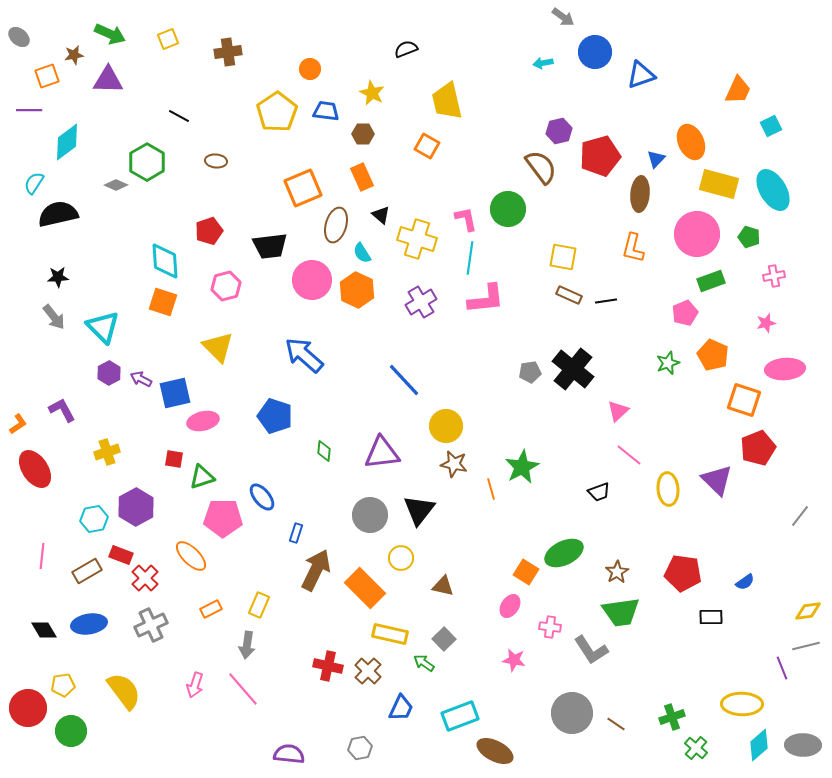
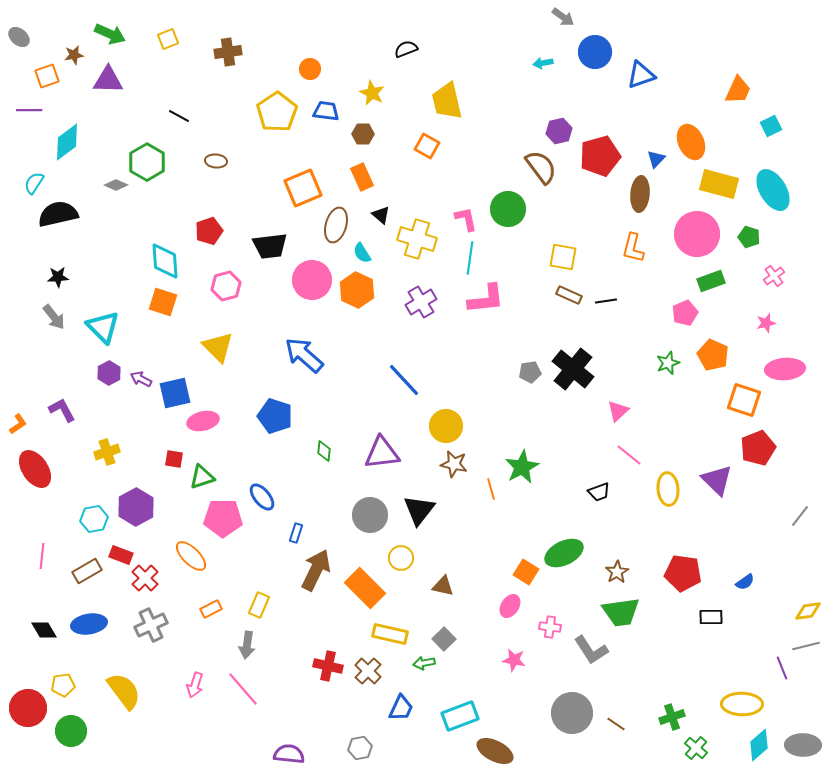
pink cross at (774, 276): rotated 25 degrees counterclockwise
green arrow at (424, 663): rotated 45 degrees counterclockwise
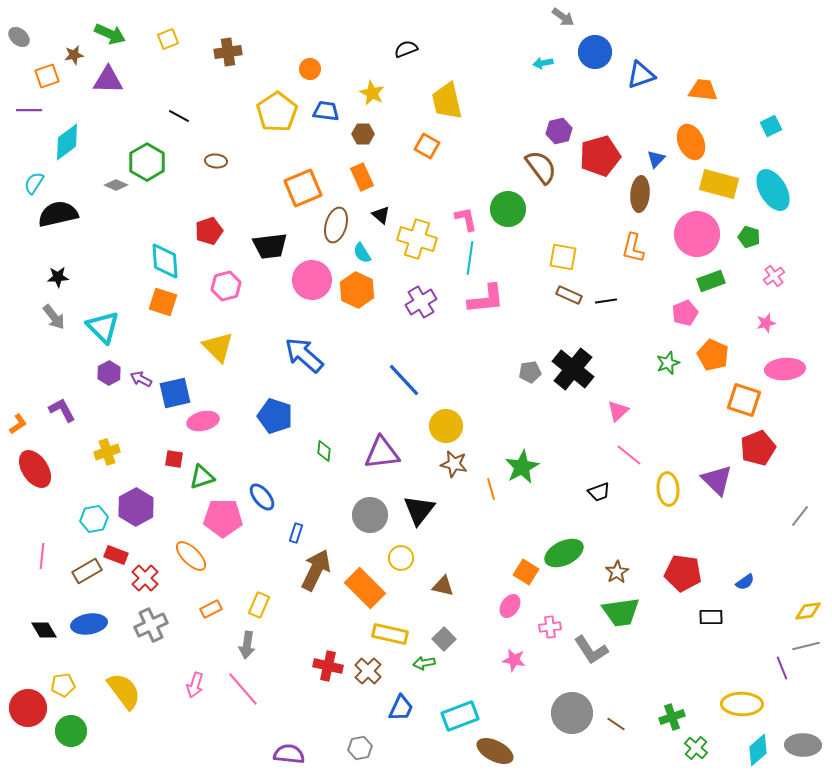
orange trapezoid at (738, 90): moved 35 px left; rotated 108 degrees counterclockwise
red rectangle at (121, 555): moved 5 px left
pink cross at (550, 627): rotated 15 degrees counterclockwise
cyan diamond at (759, 745): moved 1 px left, 5 px down
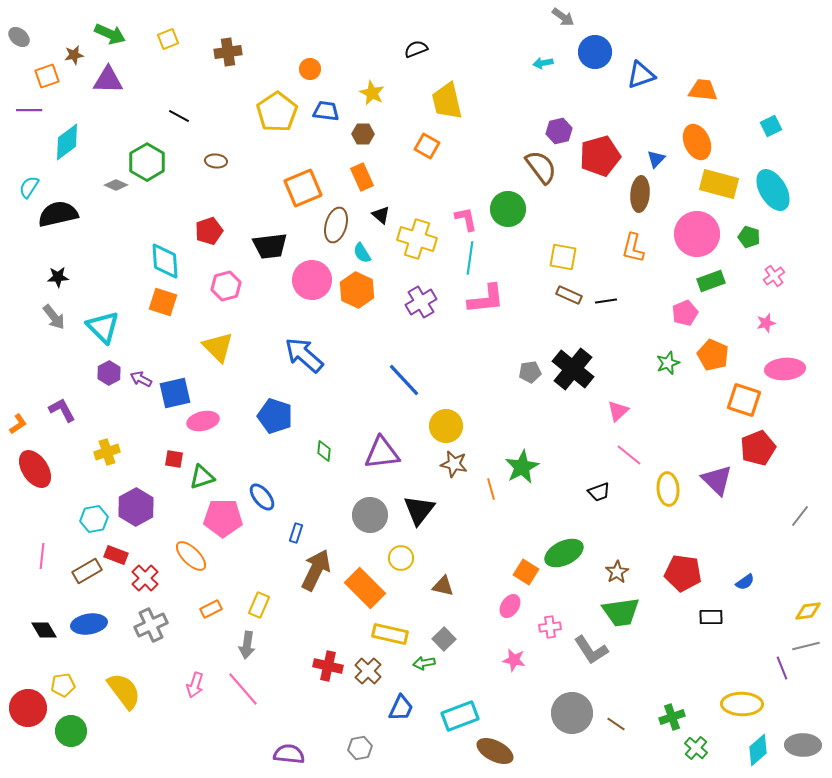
black semicircle at (406, 49): moved 10 px right
orange ellipse at (691, 142): moved 6 px right
cyan semicircle at (34, 183): moved 5 px left, 4 px down
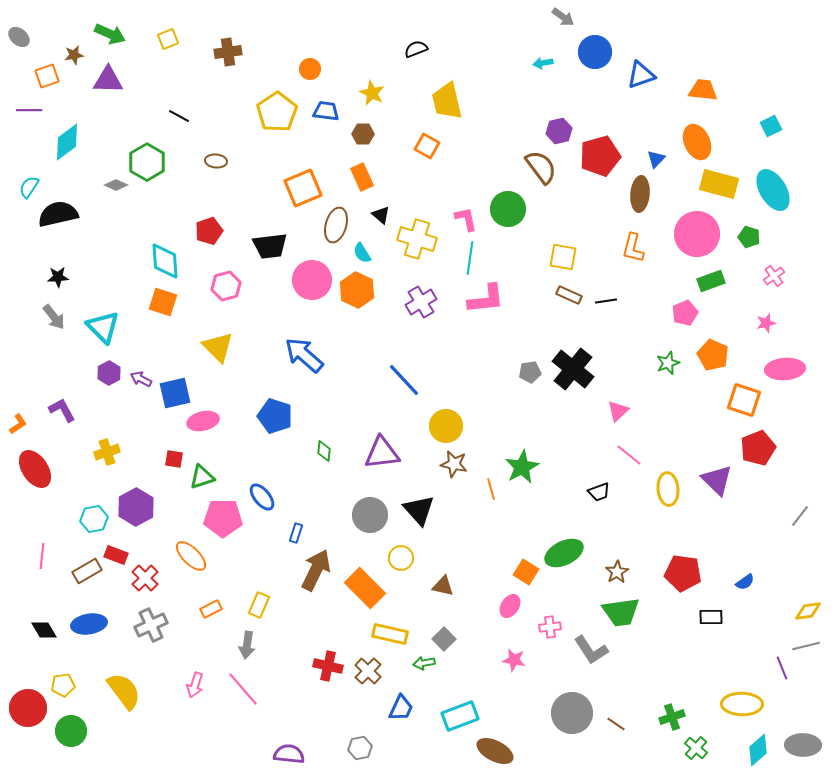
black triangle at (419, 510): rotated 20 degrees counterclockwise
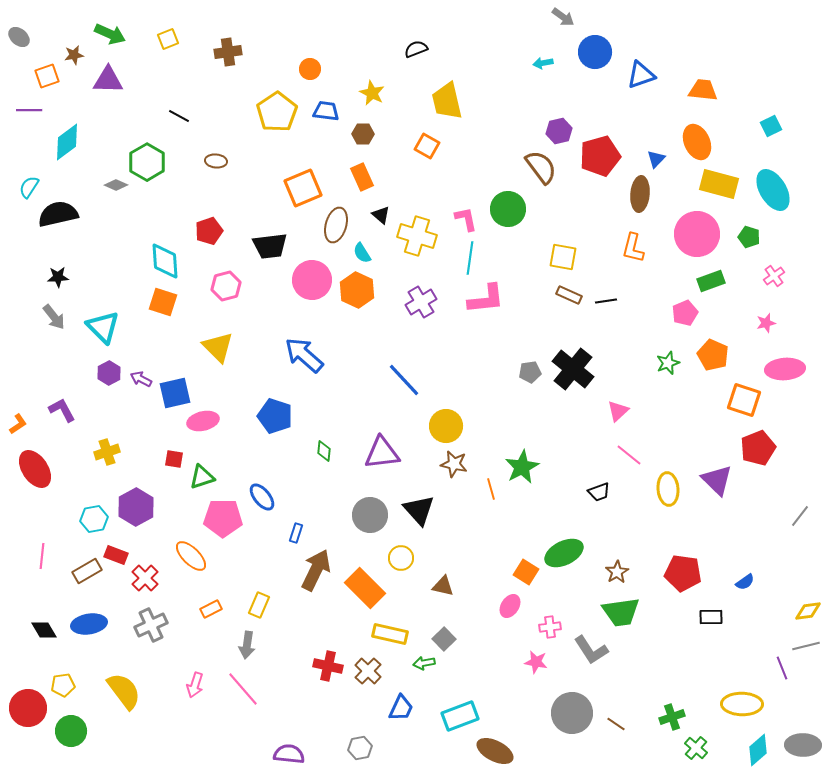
yellow cross at (417, 239): moved 3 px up
pink star at (514, 660): moved 22 px right, 2 px down
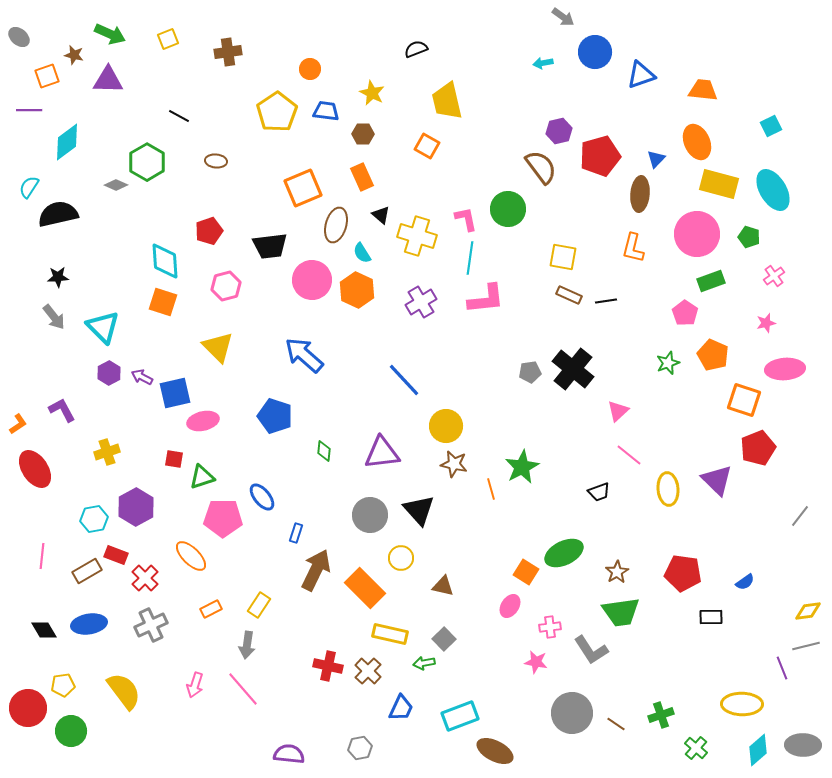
brown star at (74, 55): rotated 24 degrees clockwise
pink pentagon at (685, 313): rotated 15 degrees counterclockwise
purple arrow at (141, 379): moved 1 px right, 2 px up
yellow rectangle at (259, 605): rotated 10 degrees clockwise
green cross at (672, 717): moved 11 px left, 2 px up
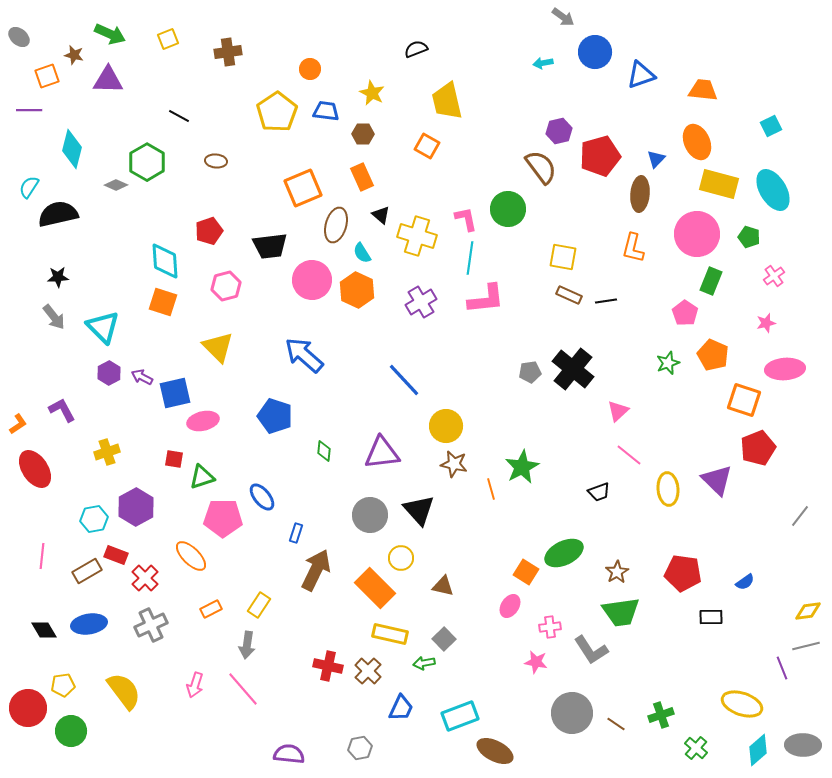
cyan diamond at (67, 142): moved 5 px right, 7 px down; rotated 39 degrees counterclockwise
green rectangle at (711, 281): rotated 48 degrees counterclockwise
orange rectangle at (365, 588): moved 10 px right
yellow ellipse at (742, 704): rotated 18 degrees clockwise
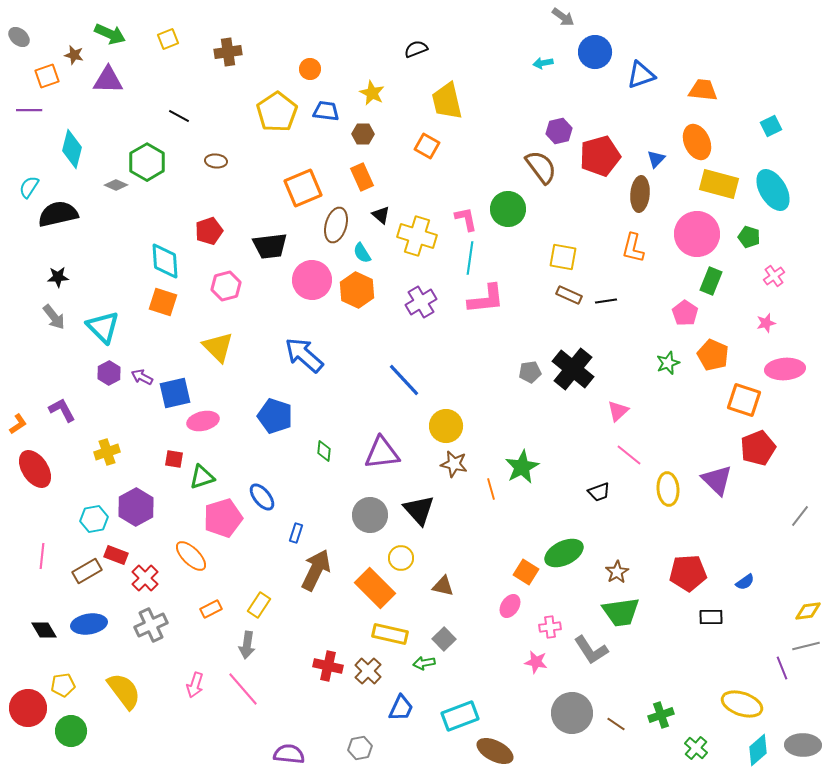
pink pentagon at (223, 518): rotated 18 degrees counterclockwise
red pentagon at (683, 573): moved 5 px right; rotated 12 degrees counterclockwise
